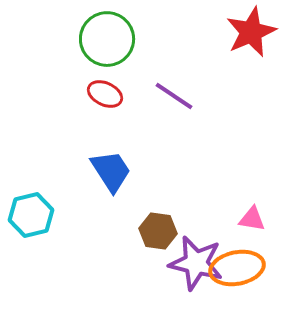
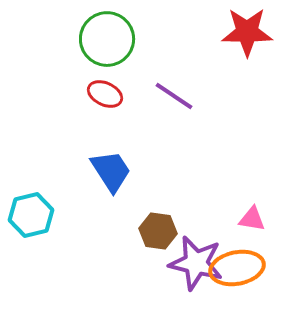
red star: moved 4 px left; rotated 24 degrees clockwise
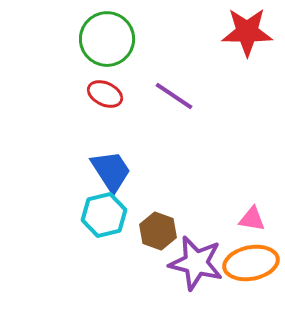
cyan hexagon: moved 73 px right
brown hexagon: rotated 12 degrees clockwise
orange ellipse: moved 14 px right, 5 px up
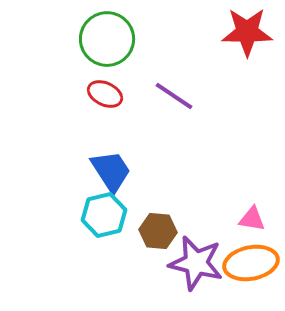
brown hexagon: rotated 15 degrees counterclockwise
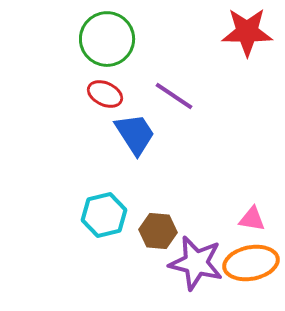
blue trapezoid: moved 24 px right, 37 px up
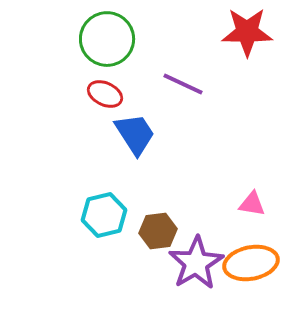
purple line: moved 9 px right, 12 px up; rotated 9 degrees counterclockwise
pink triangle: moved 15 px up
brown hexagon: rotated 12 degrees counterclockwise
purple star: rotated 28 degrees clockwise
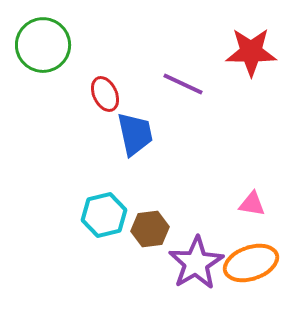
red star: moved 4 px right, 20 px down
green circle: moved 64 px left, 6 px down
red ellipse: rotated 40 degrees clockwise
blue trapezoid: rotated 21 degrees clockwise
brown hexagon: moved 8 px left, 2 px up
orange ellipse: rotated 8 degrees counterclockwise
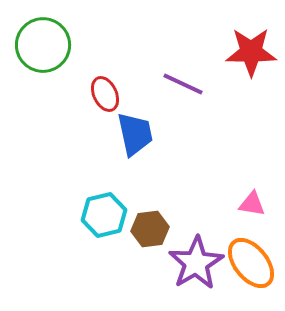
orange ellipse: rotated 70 degrees clockwise
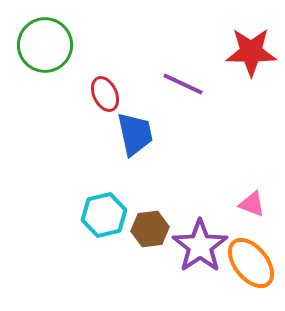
green circle: moved 2 px right
pink triangle: rotated 12 degrees clockwise
purple star: moved 4 px right, 17 px up; rotated 4 degrees counterclockwise
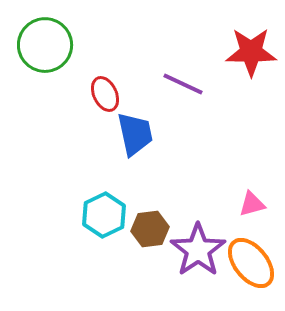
pink triangle: rotated 36 degrees counterclockwise
cyan hexagon: rotated 12 degrees counterclockwise
purple star: moved 2 px left, 4 px down
